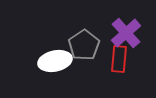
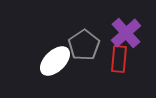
white ellipse: rotated 32 degrees counterclockwise
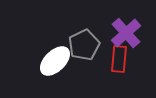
gray pentagon: rotated 8 degrees clockwise
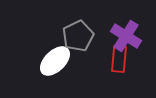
purple cross: moved 3 px down; rotated 16 degrees counterclockwise
gray pentagon: moved 6 px left, 9 px up
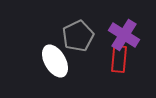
purple cross: moved 2 px left, 1 px up
white ellipse: rotated 76 degrees counterclockwise
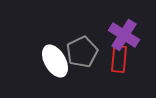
gray pentagon: moved 4 px right, 16 px down
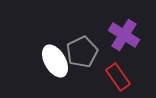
red rectangle: moved 1 px left, 18 px down; rotated 40 degrees counterclockwise
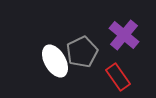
purple cross: rotated 8 degrees clockwise
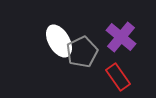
purple cross: moved 3 px left, 2 px down
white ellipse: moved 4 px right, 20 px up
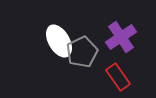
purple cross: rotated 16 degrees clockwise
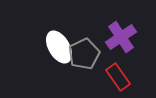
white ellipse: moved 6 px down
gray pentagon: moved 2 px right, 2 px down
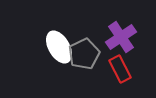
red rectangle: moved 2 px right, 8 px up; rotated 8 degrees clockwise
